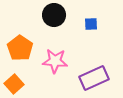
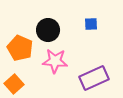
black circle: moved 6 px left, 15 px down
orange pentagon: rotated 10 degrees counterclockwise
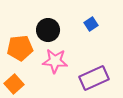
blue square: rotated 32 degrees counterclockwise
orange pentagon: rotated 30 degrees counterclockwise
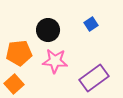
orange pentagon: moved 1 px left, 5 px down
purple rectangle: rotated 12 degrees counterclockwise
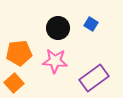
blue square: rotated 24 degrees counterclockwise
black circle: moved 10 px right, 2 px up
orange square: moved 1 px up
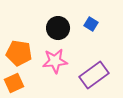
orange pentagon: rotated 15 degrees clockwise
pink star: rotated 10 degrees counterclockwise
purple rectangle: moved 3 px up
orange square: rotated 18 degrees clockwise
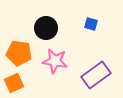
blue square: rotated 16 degrees counterclockwise
black circle: moved 12 px left
pink star: rotated 15 degrees clockwise
purple rectangle: moved 2 px right
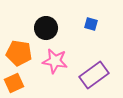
purple rectangle: moved 2 px left
